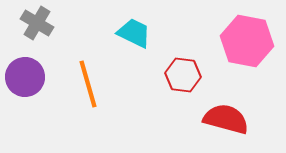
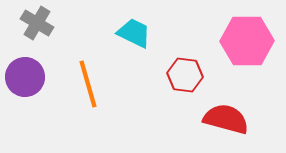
pink hexagon: rotated 12 degrees counterclockwise
red hexagon: moved 2 px right
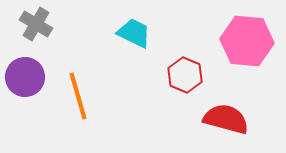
gray cross: moved 1 px left, 1 px down
pink hexagon: rotated 6 degrees clockwise
red hexagon: rotated 16 degrees clockwise
orange line: moved 10 px left, 12 px down
